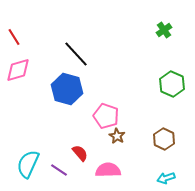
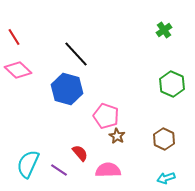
pink diamond: rotated 60 degrees clockwise
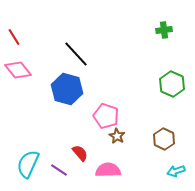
green cross: rotated 28 degrees clockwise
pink diamond: rotated 8 degrees clockwise
cyan arrow: moved 10 px right, 7 px up
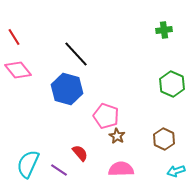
pink semicircle: moved 13 px right, 1 px up
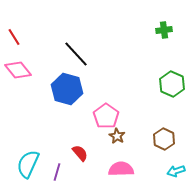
pink pentagon: rotated 15 degrees clockwise
purple line: moved 2 px left, 2 px down; rotated 72 degrees clockwise
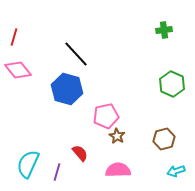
red line: rotated 48 degrees clockwise
pink pentagon: rotated 25 degrees clockwise
brown hexagon: rotated 20 degrees clockwise
pink semicircle: moved 3 px left, 1 px down
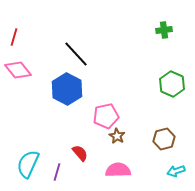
blue hexagon: rotated 12 degrees clockwise
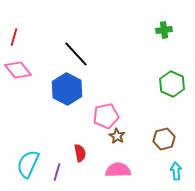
red semicircle: rotated 30 degrees clockwise
cyan arrow: rotated 102 degrees clockwise
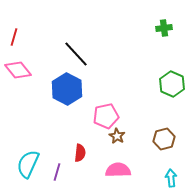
green cross: moved 2 px up
red semicircle: rotated 18 degrees clockwise
cyan arrow: moved 5 px left, 7 px down
